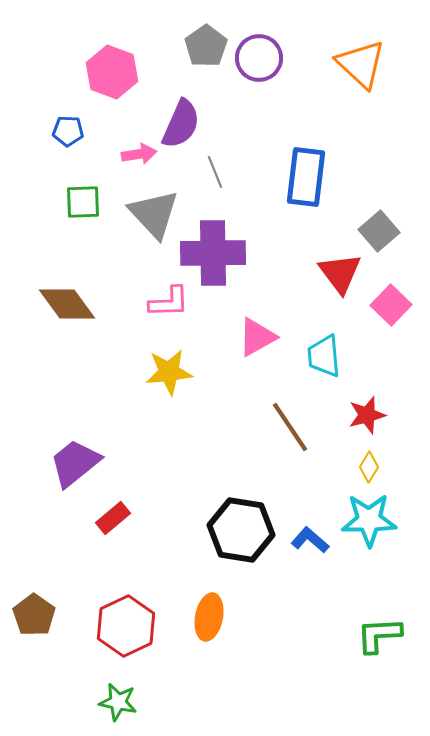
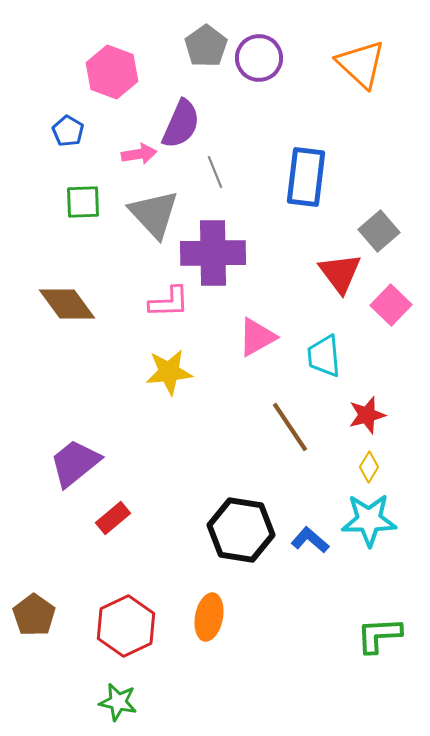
blue pentagon: rotated 28 degrees clockwise
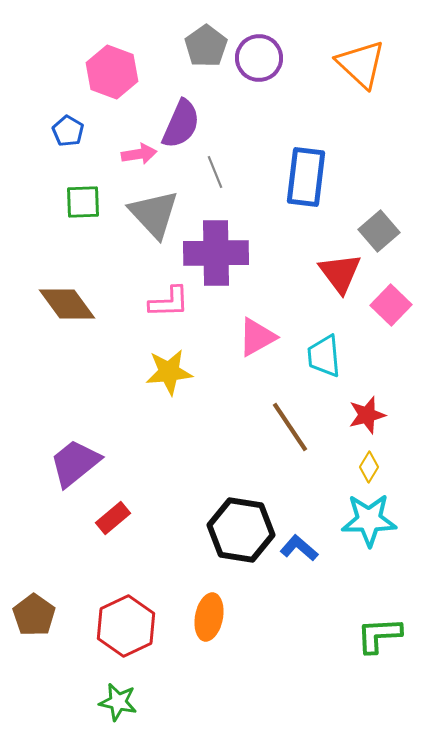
purple cross: moved 3 px right
blue L-shape: moved 11 px left, 8 px down
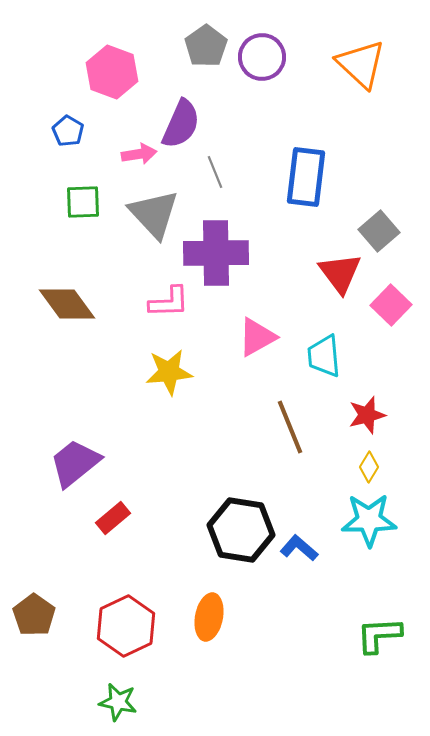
purple circle: moved 3 px right, 1 px up
brown line: rotated 12 degrees clockwise
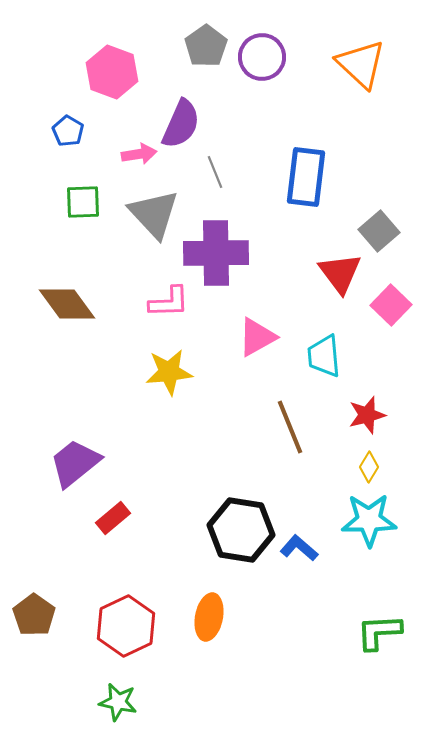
green L-shape: moved 3 px up
